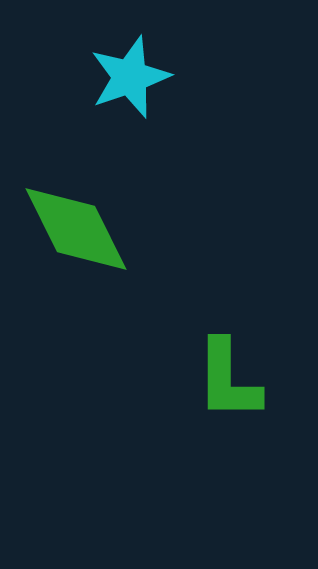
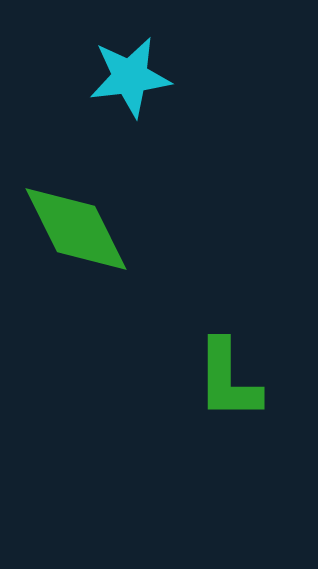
cyan star: rotated 12 degrees clockwise
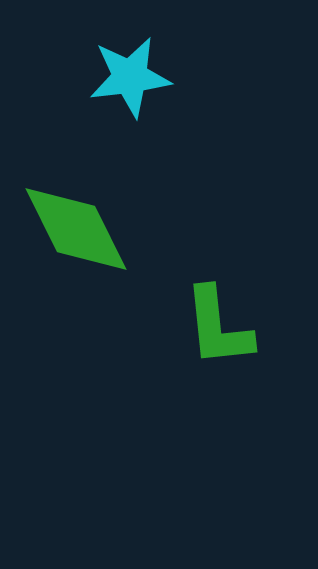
green L-shape: moved 10 px left, 53 px up; rotated 6 degrees counterclockwise
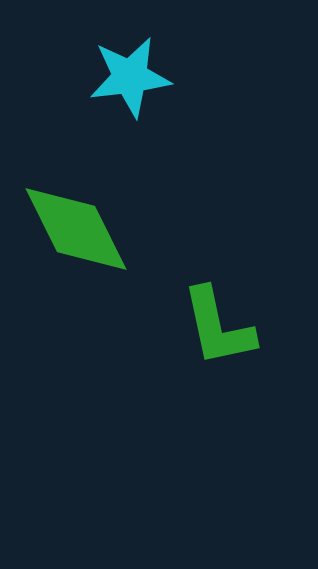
green L-shape: rotated 6 degrees counterclockwise
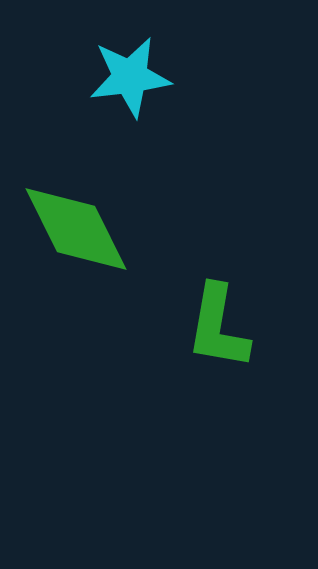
green L-shape: rotated 22 degrees clockwise
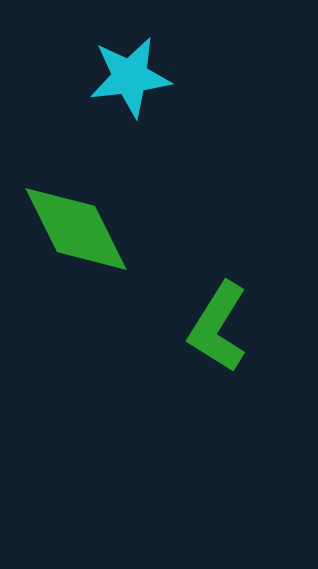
green L-shape: rotated 22 degrees clockwise
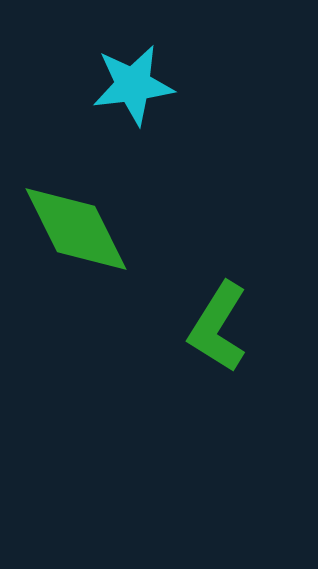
cyan star: moved 3 px right, 8 px down
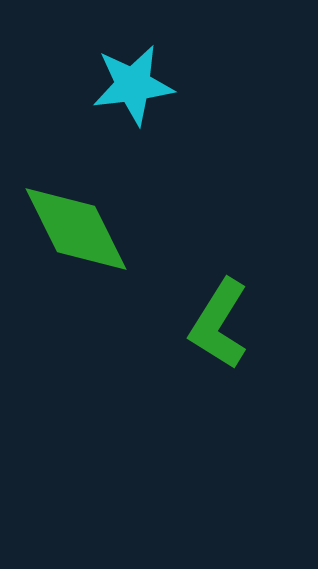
green L-shape: moved 1 px right, 3 px up
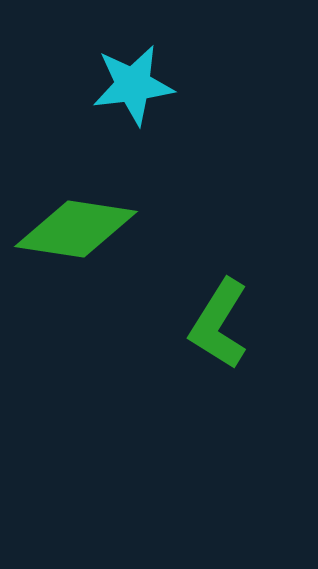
green diamond: rotated 55 degrees counterclockwise
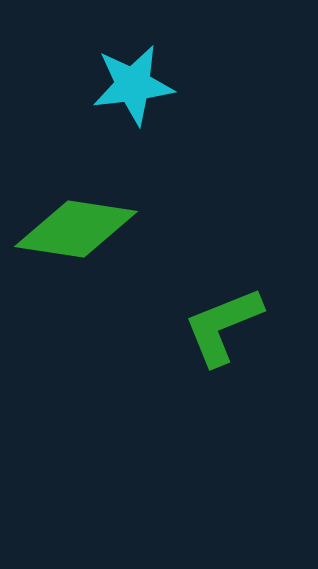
green L-shape: moved 4 px right, 2 px down; rotated 36 degrees clockwise
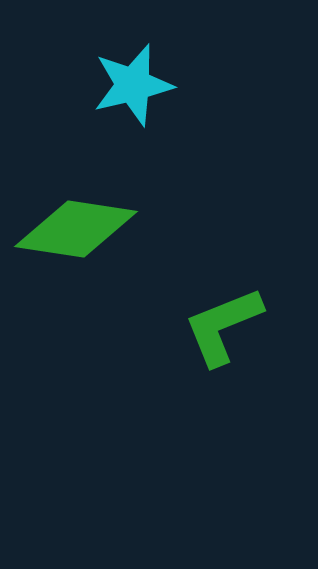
cyan star: rotated 6 degrees counterclockwise
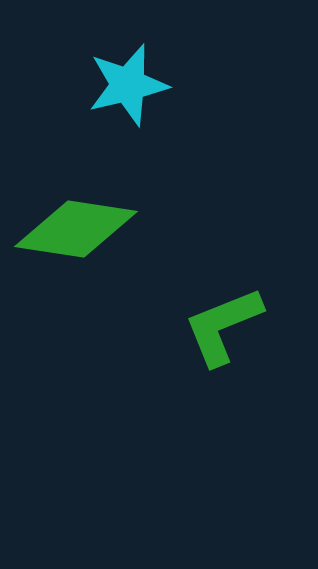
cyan star: moved 5 px left
